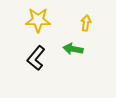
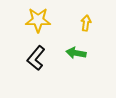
green arrow: moved 3 px right, 4 px down
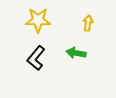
yellow arrow: moved 2 px right
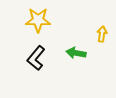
yellow arrow: moved 14 px right, 11 px down
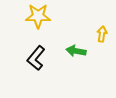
yellow star: moved 4 px up
green arrow: moved 2 px up
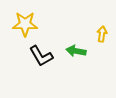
yellow star: moved 13 px left, 8 px down
black L-shape: moved 5 px right, 2 px up; rotated 70 degrees counterclockwise
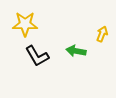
yellow arrow: rotated 14 degrees clockwise
black L-shape: moved 4 px left
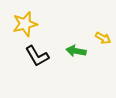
yellow star: rotated 15 degrees counterclockwise
yellow arrow: moved 1 px right, 4 px down; rotated 98 degrees clockwise
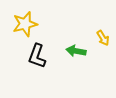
yellow arrow: rotated 28 degrees clockwise
black L-shape: rotated 50 degrees clockwise
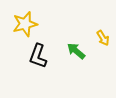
green arrow: rotated 30 degrees clockwise
black L-shape: moved 1 px right
